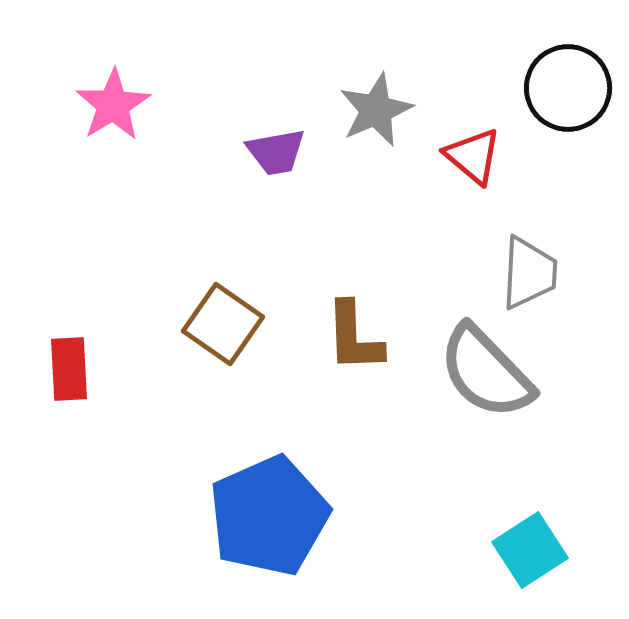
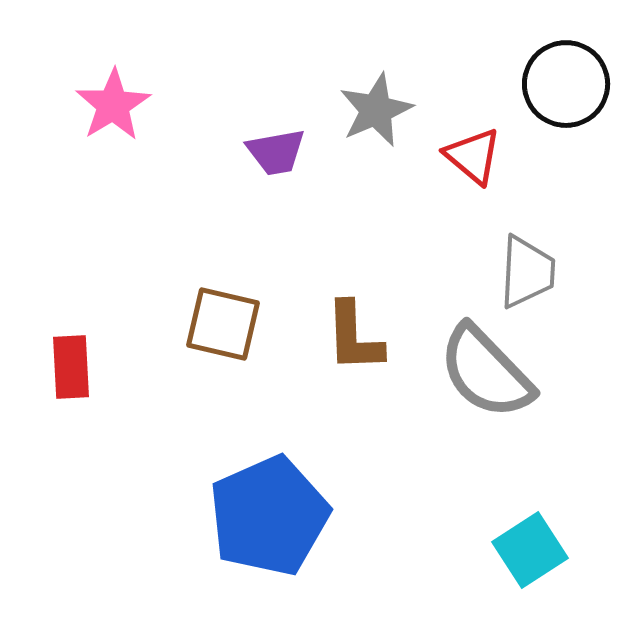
black circle: moved 2 px left, 4 px up
gray trapezoid: moved 2 px left, 1 px up
brown square: rotated 22 degrees counterclockwise
red rectangle: moved 2 px right, 2 px up
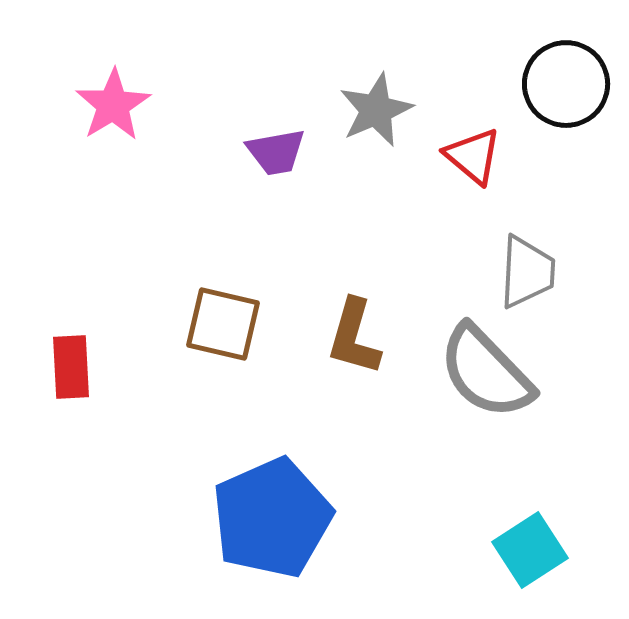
brown L-shape: rotated 18 degrees clockwise
blue pentagon: moved 3 px right, 2 px down
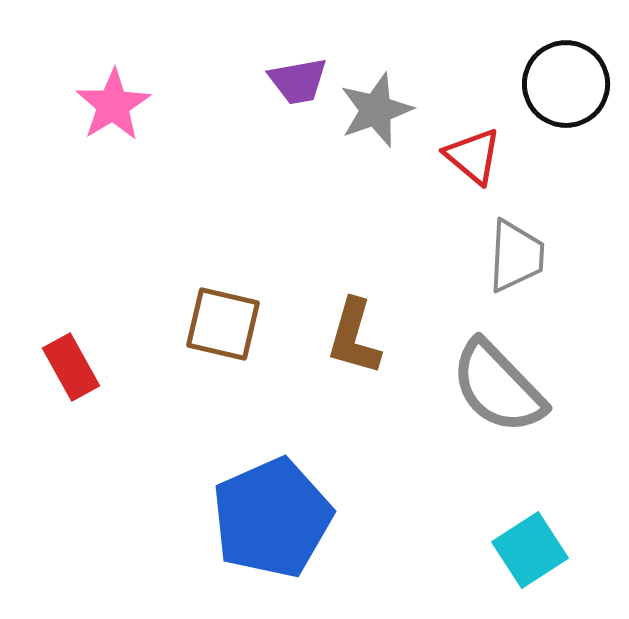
gray star: rotated 4 degrees clockwise
purple trapezoid: moved 22 px right, 71 px up
gray trapezoid: moved 11 px left, 16 px up
red rectangle: rotated 26 degrees counterclockwise
gray semicircle: moved 12 px right, 15 px down
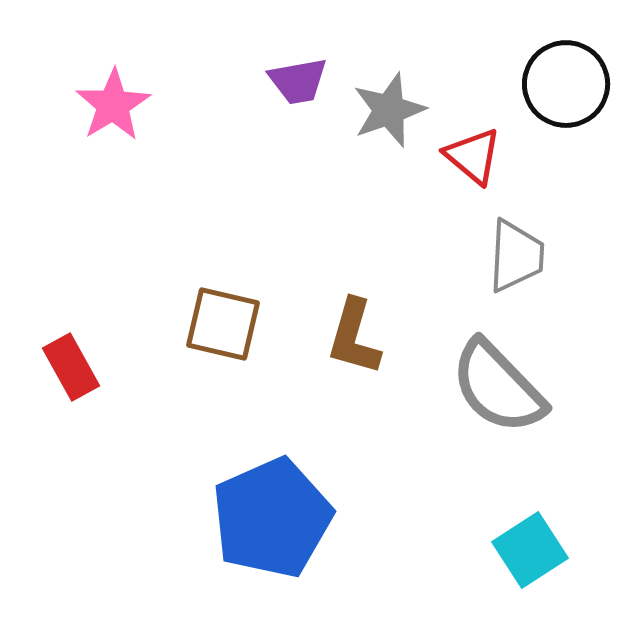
gray star: moved 13 px right
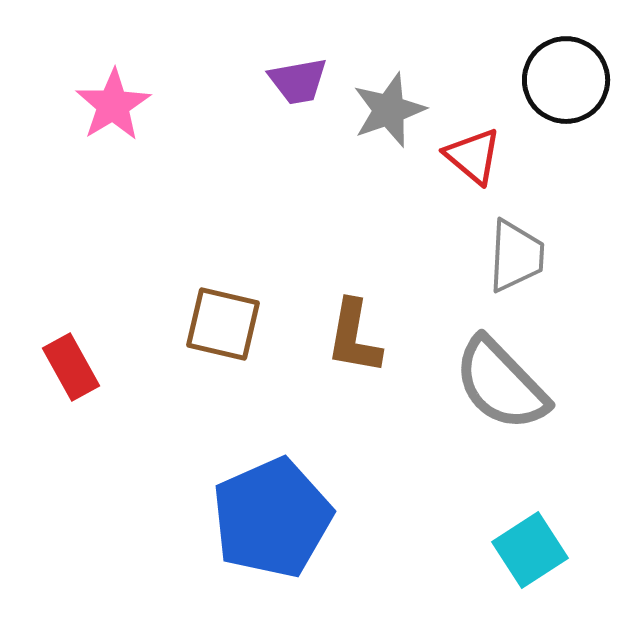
black circle: moved 4 px up
brown L-shape: rotated 6 degrees counterclockwise
gray semicircle: moved 3 px right, 3 px up
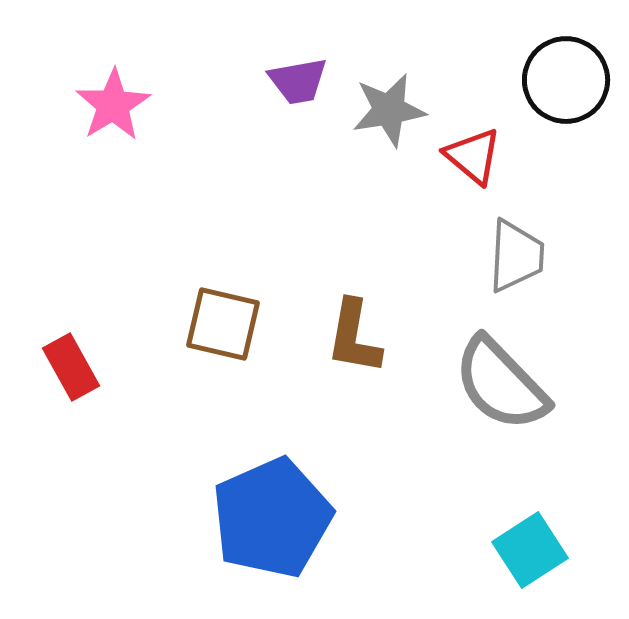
gray star: rotated 10 degrees clockwise
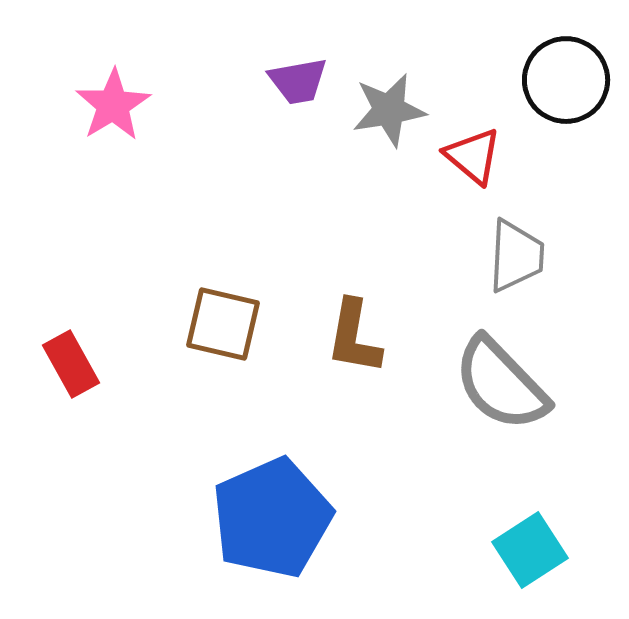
red rectangle: moved 3 px up
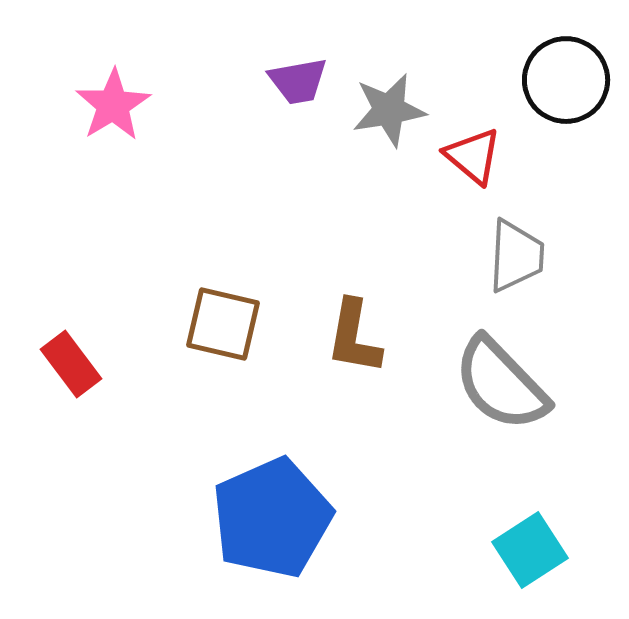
red rectangle: rotated 8 degrees counterclockwise
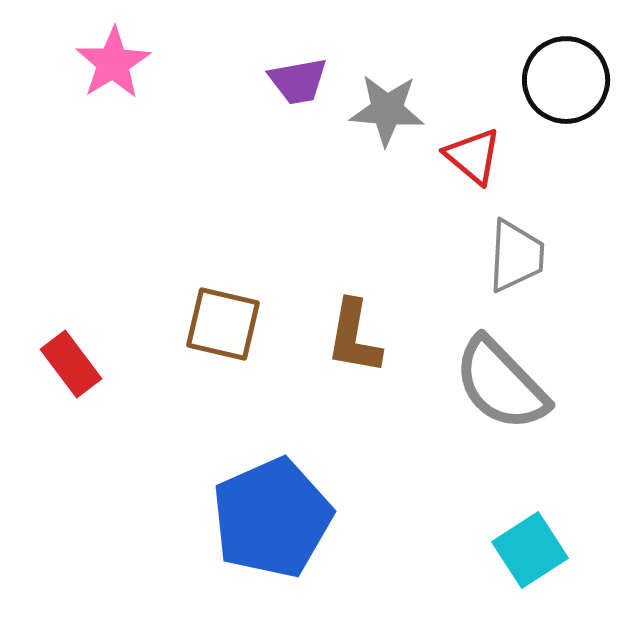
pink star: moved 42 px up
gray star: moved 2 px left; rotated 14 degrees clockwise
